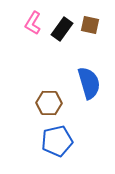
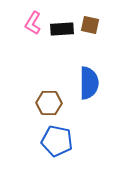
black rectangle: rotated 50 degrees clockwise
blue semicircle: rotated 16 degrees clockwise
blue pentagon: rotated 24 degrees clockwise
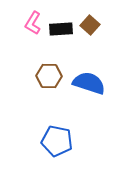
brown square: rotated 30 degrees clockwise
black rectangle: moved 1 px left
blue semicircle: rotated 72 degrees counterclockwise
brown hexagon: moved 27 px up
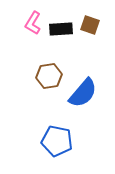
brown square: rotated 24 degrees counterclockwise
brown hexagon: rotated 10 degrees counterclockwise
blue semicircle: moved 6 px left, 10 px down; rotated 112 degrees clockwise
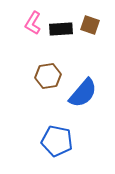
brown hexagon: moved 1 px left
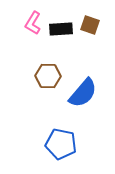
brown hexagon: rotated 10 degrees clockwise
blue pentagon: moved 4 px right, 3 px down
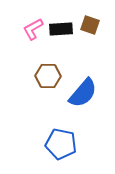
pink L-shape: moved 6 px down; rotated 30 degrees clockwise
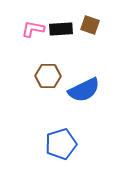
pink L-shape: rotated 40 degrees clockwise
blue semicircle: moved 1 px right, 3 px up; rotated 24 degrees clockwise
blue pentagon: rotated 28 degrees counterclockwise
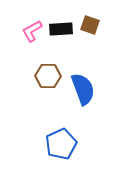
pink L-shape: moved 1 px left, 2 px down; rotated 40 degrees counterclockwise
blue semicircle: moved 1 px left, 1 px up; rotated 84 degrees counterclockwise
blue pentagon: rotated 8 degrees counterclockwise
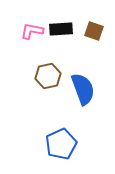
brown square: moved 4 px right, 6 px down
pink L-shape: rotated 40 degrees clockwise
brown hexagon: rotated 15 degrees counterclockwise
